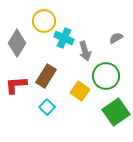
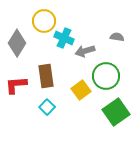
gray semicircle: moved 1 px right, 1 px up; rotated 40 degrees clockwise
gray arrow: rotated 90 degrees clockwise
brown rectangle: rotated 40 degrees counterclockwise
yellow square: moved 1 px right, 1 px up; rotated 18 degrees clockwise
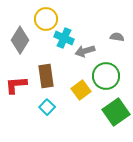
yellow circle: moved 2 px right, 2 px up
gray diamond: moved 3 px right, 3 px up
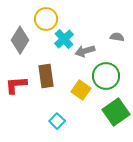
cyan cross: moved 1 px down; rotated 24 degrees clockwise
yellow square: rotated 18 degrees counterclockwise
cyan square: moved 10 px right, 14 px down
